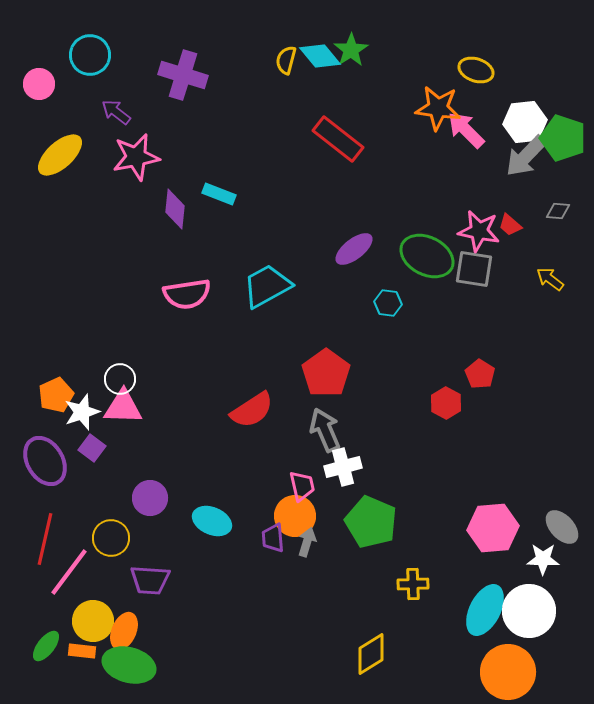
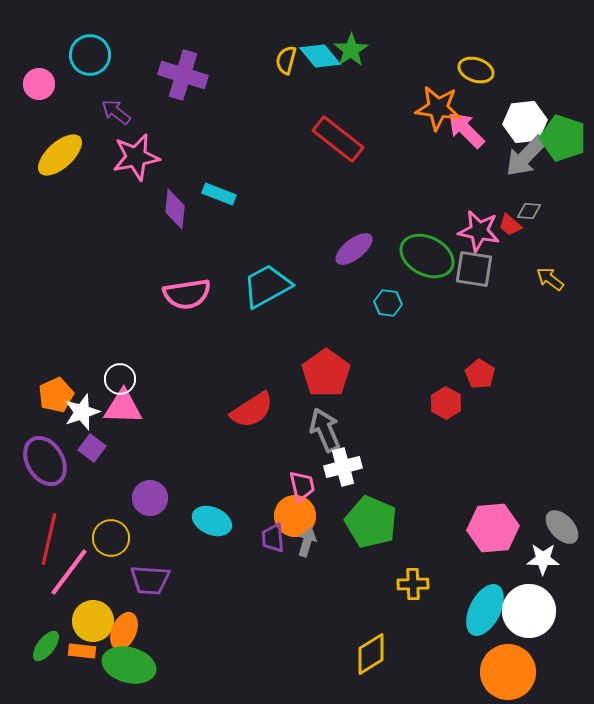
gray diamond at (558, 211): moved 29 px left
red line at (45, 539): moved 4 px right
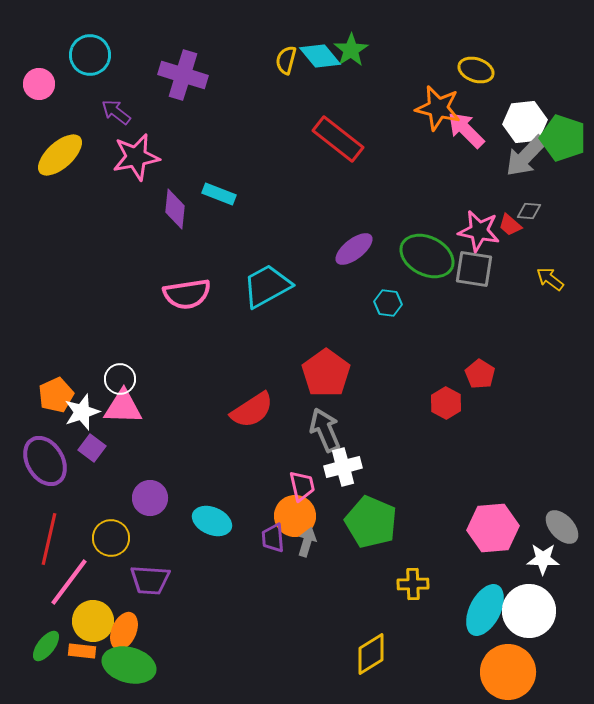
orange star at (438, 108): rotated 6 degrees clockwise
pink line at (69, 572): moved 10 px down
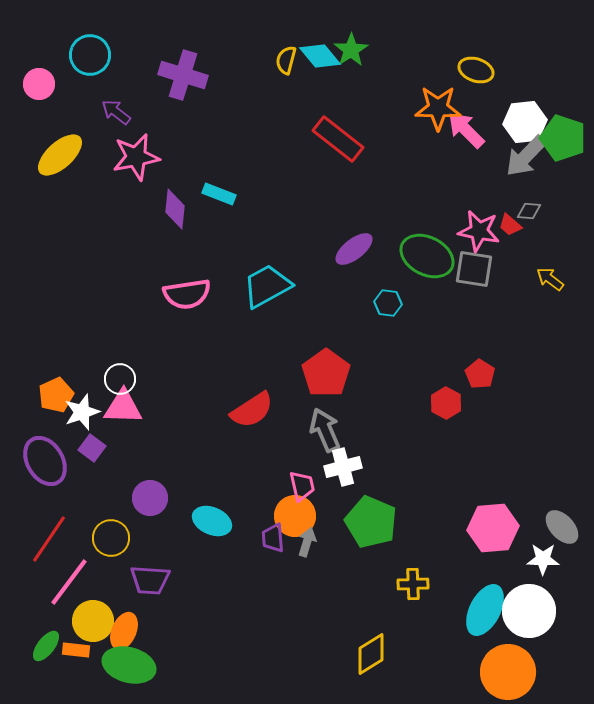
orange star at (438, 108): rotated 12 degrees counterclockwise
red line at (49, 539): rotated 21 degrees clockwise
orange rectangle at (82, 651): moved 6 px left, 1 px up
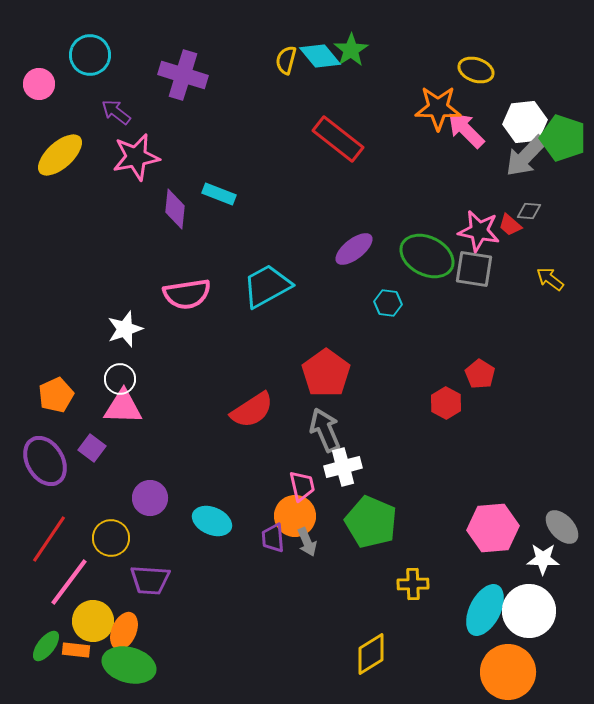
white star at (82, 412): moved 43 px right, 83 px up
gray arrow at (307, 542): rotated 140 degrees clockwise
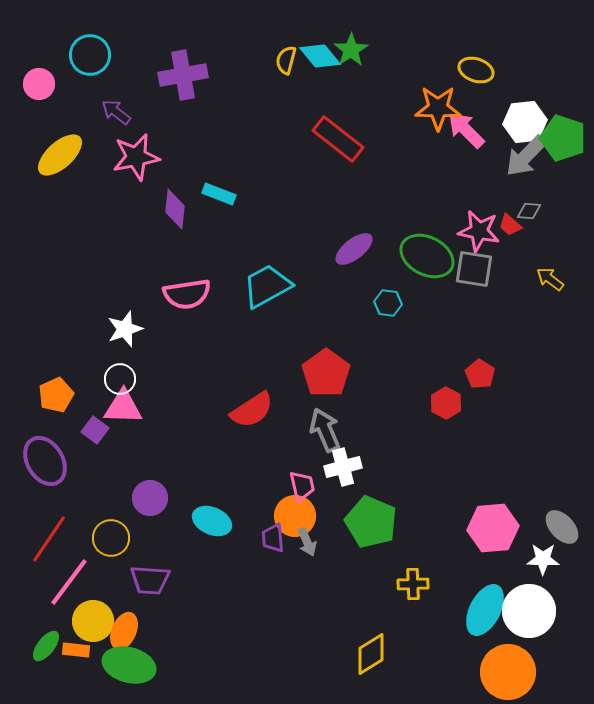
purple cross at (183, 75): rotated 27 degrees counterclockwise
purple square at (92, 448): moved 3 px right, 18 px up
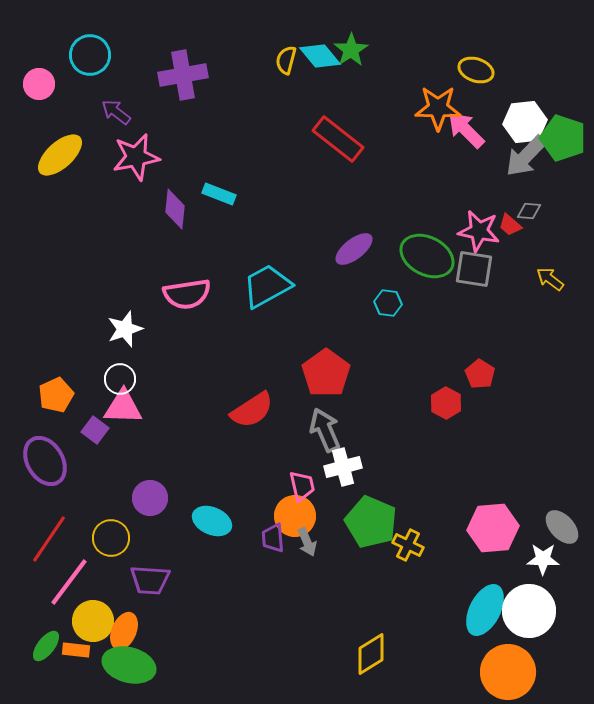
yellow cross at (413, 584): moved 5 px left, 39 px up; rotated 28 degrees clockwise
